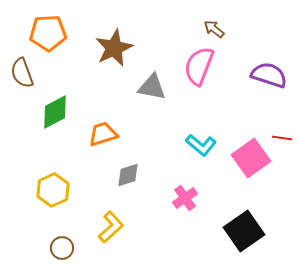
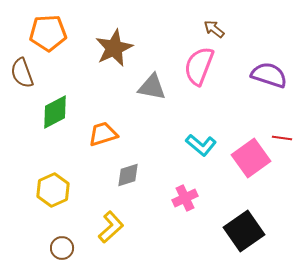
pink cross: rotated 10 degrees clockwise
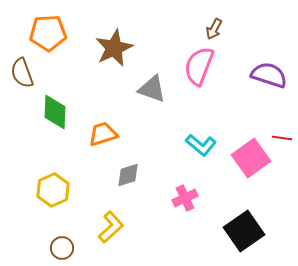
brown arrow: rotated 100 degrees counterclockwise
gray triangle: moved 2 px down; rotated 8 degrees clockwise
green diamond: rotated 60 degrees counterclockwise
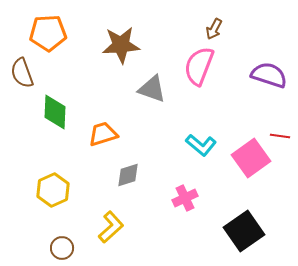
brown star: moved 7 px right, 3 px up; rotated 21 degrees clockwise
red line: moved 2 px left, 2 px up
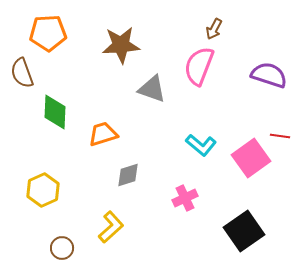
yellow hexagon: moved 10 px left
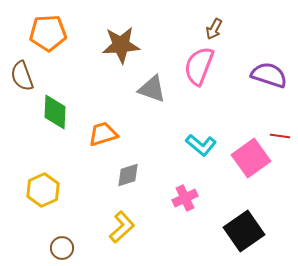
brown semicircle: moved 3 px down
yellow L-shape: moved 11 px right
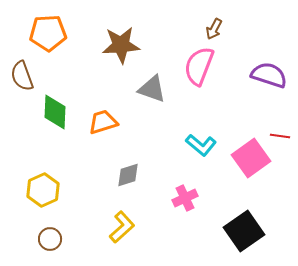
orange trapezoid: moved 12 px up
brown circle: moved 12 px left, 9 px up
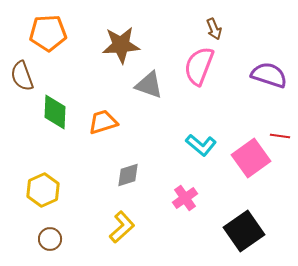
brown arrow: rotated 50 degrees counterclockwise
gray triangle: moved 3 px left, 4 px up
pink cross: rotated 10 degrees counterclockwise
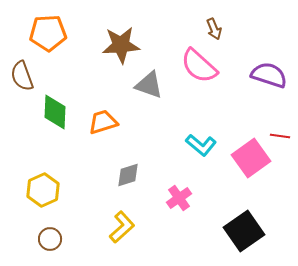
pink semicircle: rotated 69 degrees counterclockwise
pink cross: moved 6 px left
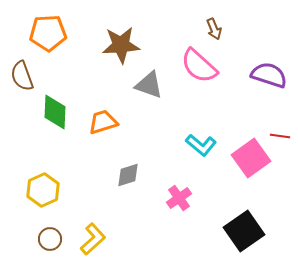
yellow L-shape: moved 29 px left, 12 px down
